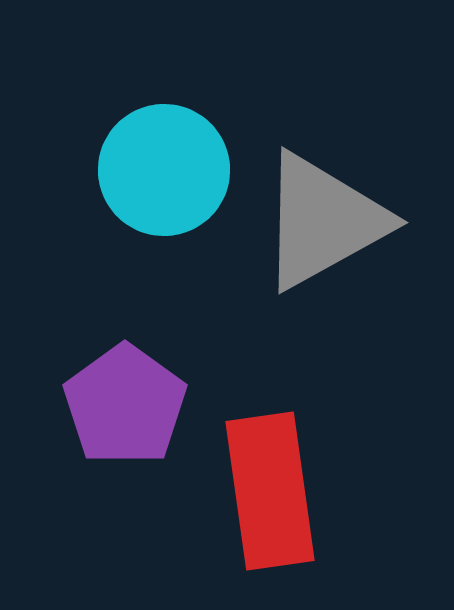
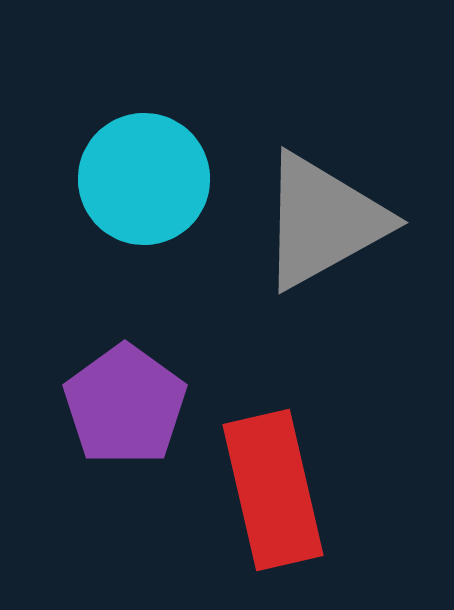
cyan circle: moved 20 px left, 9 px down
red rectangle: moved 3 px right, 1 px up; rotated 5 degrees counterclockwise
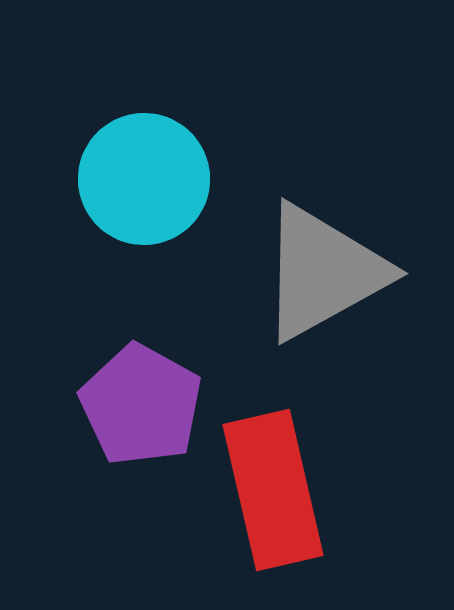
gray triangle: moved 51 px down
purple pentagon: moved 16 px right; rotated 7 degrees counterclockwise
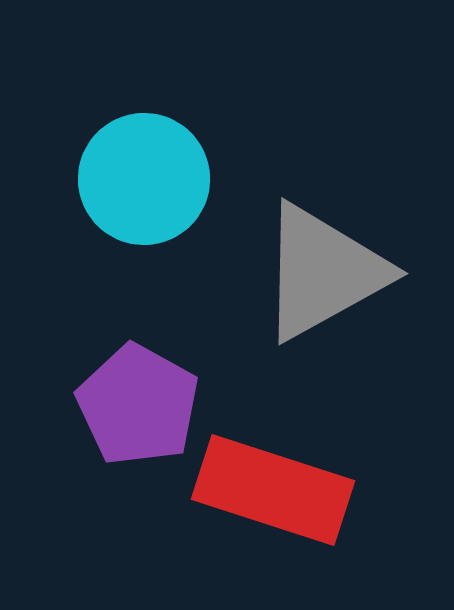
purple pentagon: moved 3 px left
red rectangle: rotated 59 degrees counterclockwise
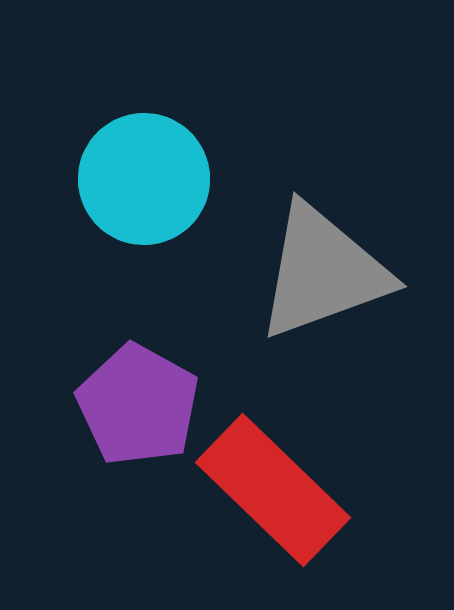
gray triangle: rotated 9 degrees clockwise
red rectangle: rotated 26 degrees clockwise
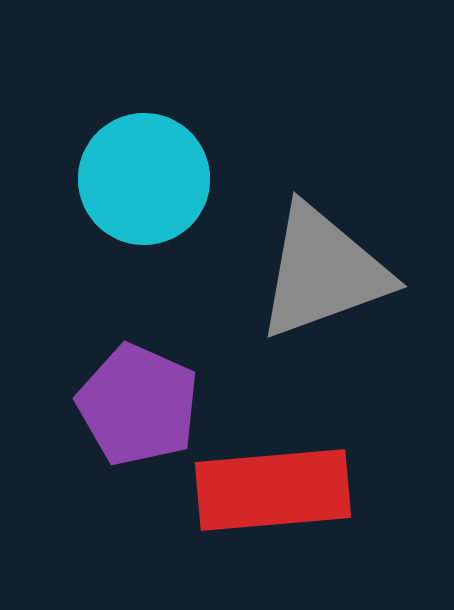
purple pentagon: rotated 5 degrees counterclockwise
red rectangle: rotated 49 degrees counterclockwise
